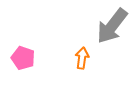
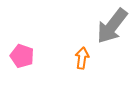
pink pentagon: moved 1 px left, 2 px up
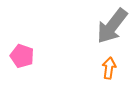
orange arrow: moved 27 px right, 10 px down
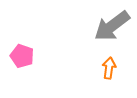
gray arrow: rotated 15 degrees clockwise
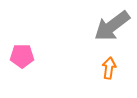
pink pentagon: rotated 20 degrees counterclockwise
